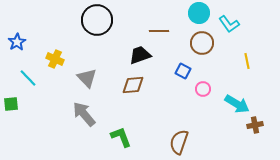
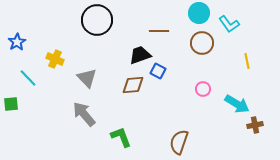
blue square: moved 25 px left
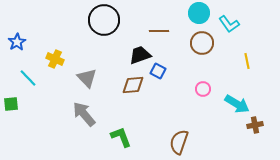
black circle: moved 7 px right
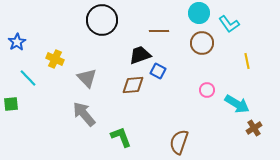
black circle: moved 2 px left
pink circle: moved 4 px right, 1 px down
brown cross: moved 1 px left, 3 px down; rotated 21 degrees counterclockwise
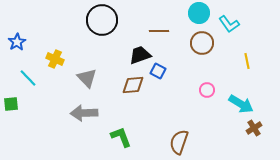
cyan arrow: moved 4 px right
gray arrow: moved 1 px up; rotated 52 degrees counterclockwise
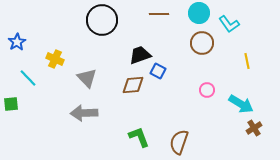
brown line: moved 17 px up
green L-shape: moved 18 px right
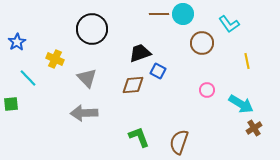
cyan circle: moved 16 px left, 1 px down
black circle: moved 10 px left, 9 px down
black trapezoid: moved 2 px up
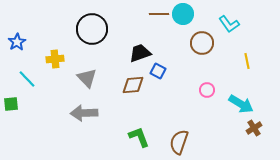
yellow cross: rotated 30 degrees counterclockwise
cyan line: moved 1 px left, 1 px down
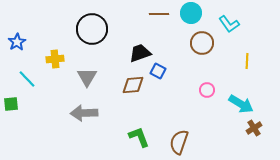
cyan circle: moved 8 px right, 1 px up
yellow line: rotated 14 degrees clockwise
gray triangle: moved 1 px up; rotated 15 degrees clockwise
